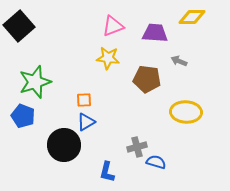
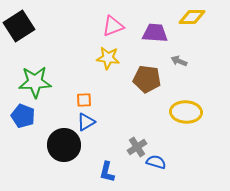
black square: rotated 8 degrees clockwise
green star: rotated 16 degrees clockwise
gray cross: rotated 18 degrees counterclockwise
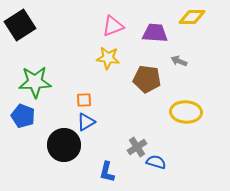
black square: moved 1 px right, 1 px up
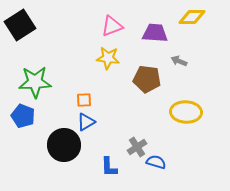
pink triangle: moved 1 px left
blue L-shape: moved 2 px right, 5 px up; rotated 15 degrees counterclockwise
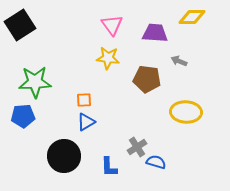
pink triangle: moved 1 px up; rotated 45 degrees counterclockwise
blue pentagon: rotated 25 degrees counterclockwise
black circle: moved 11 px down
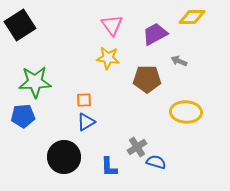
purple trapezoid: moved 1 px down; rotated 32 degrees counterclockwise
brown pentagon: rotated 8 degrees counterclockwise
black circle: moved 1 px down
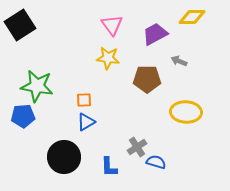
green star: moved 2 px right, 4 px down; rotated 12 degrees clockwise
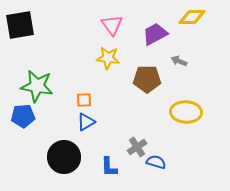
black square: rotated 24 degrees clockwise
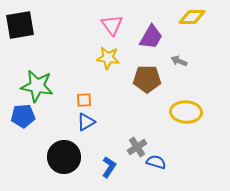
purple trapezoid: moved 4 px left, 3 px down; rotated 148 degrees clockwise
blue L-shape: rotated 145 degrees counterclockwise
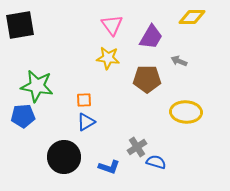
blue L-shape: rotated 75 degrees clockwise
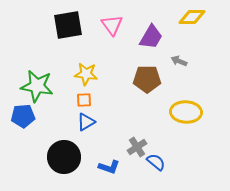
black square: moved 48 px right
yellow star: moved 22 px left, 16 px down
blue semicircle: rotated 24 degrees clockwise
